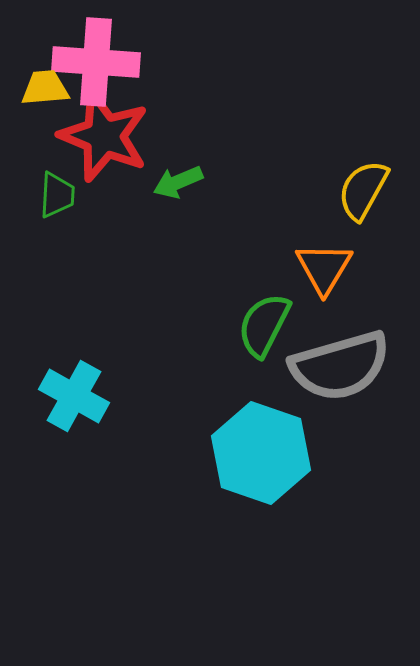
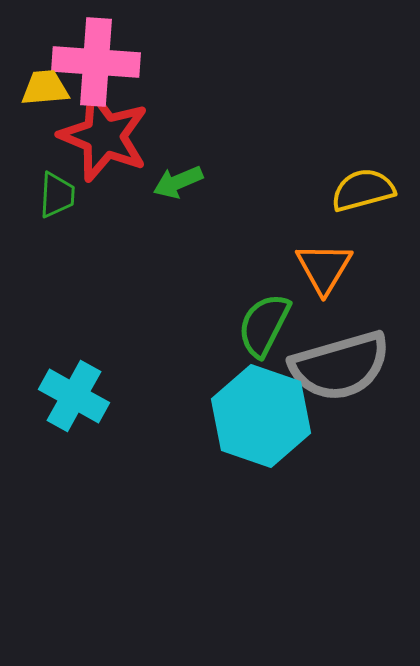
yellow semicircle: rotated 46 degrees clockwise
cyan hexagon: moved 37 px up
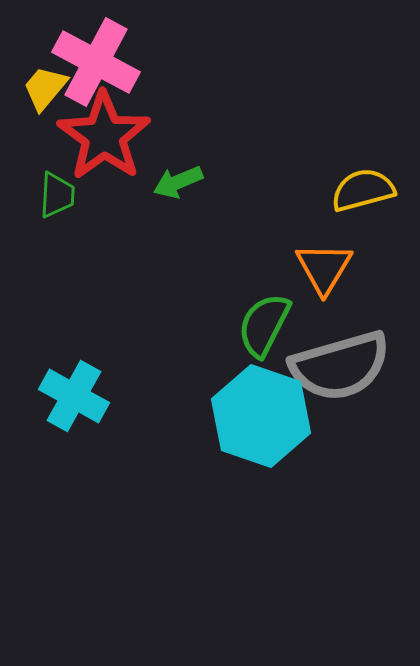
pink cross: rotated 24 degrees clockwise
yellow trapezoid: rotated 45 degrees counterclockwise
red star: rotated 14 degrees clockwise
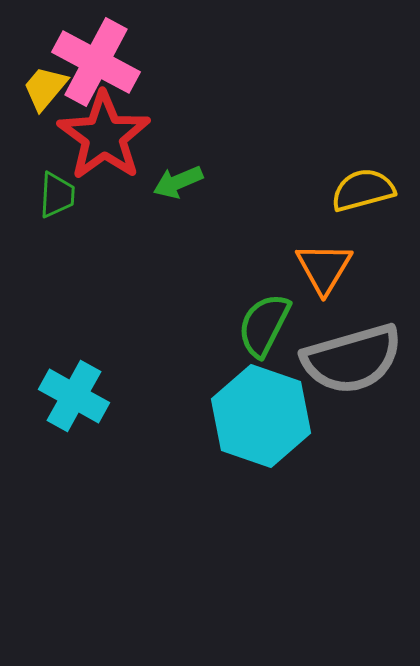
gray semicircle: moved 12 px right, 7 px up
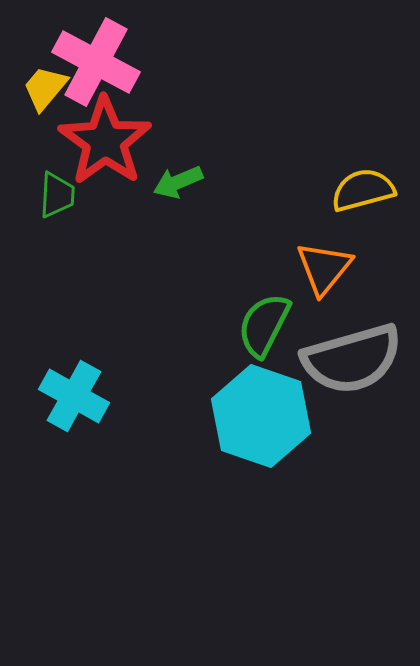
red star: moved 1 px right, 5 px down
orange triangle: rotated 8 degrees clockwise
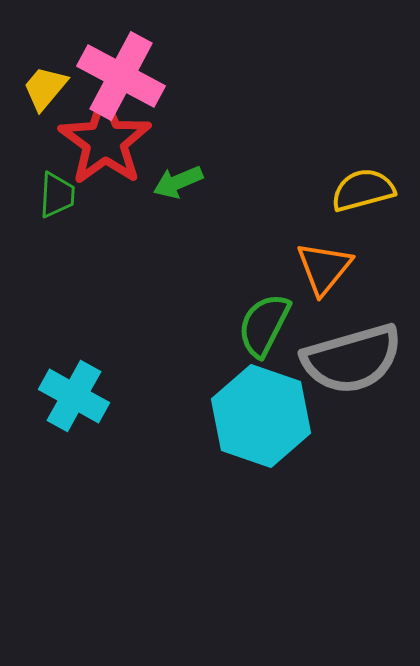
pink cross: moved 25 px right, 14 px down
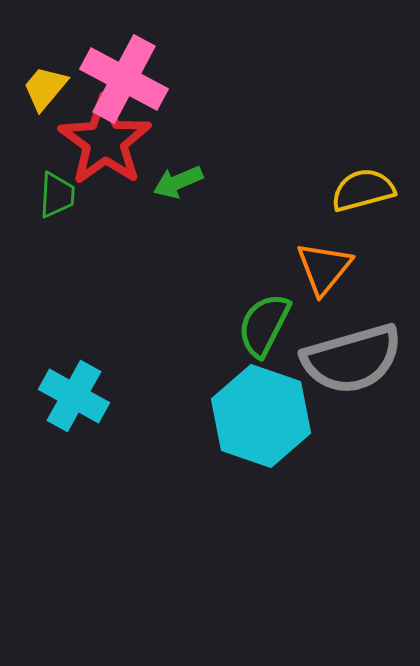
pink cross: moved 3 px right, 3 px down
